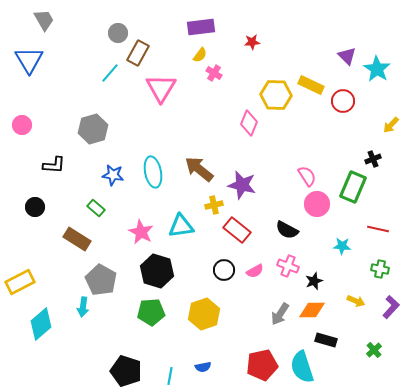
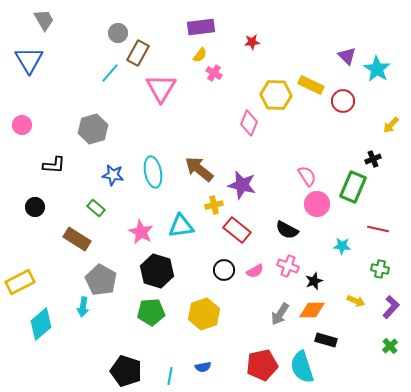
green cross at (374, 350): moved 16 px right, 4 px up
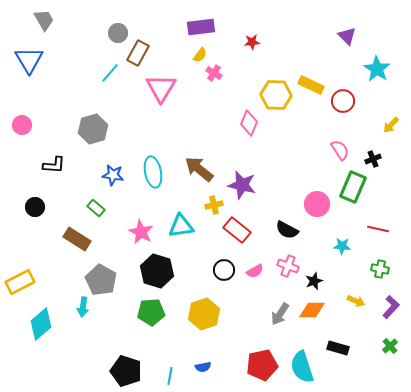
purple triangle at (347, 56): moved 20 px up
pink semicircle at (307, 176): moved 33 px right, 26 px up
black rectangle at (326, 340): moved 12 px right, 8 px down
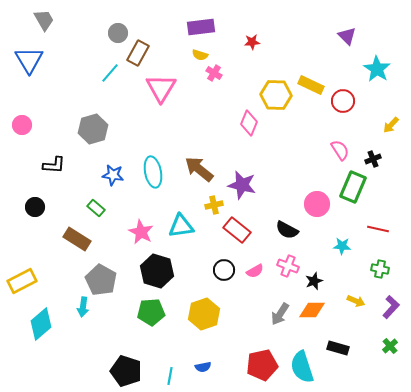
yellow semicircle at (200, 55): rotated 70 degrees clockwise
yellow rectangle at (20, 282): moved 2 px right, 1 px up
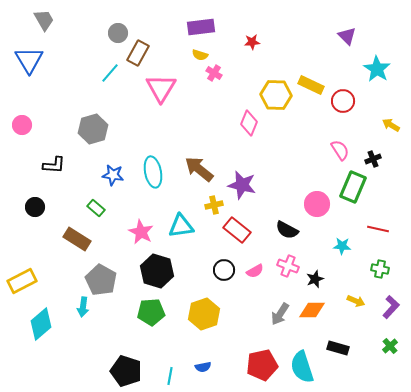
yellow arrow at (391, 125): rotated 78 degrees clockwise
black star at (314, 281): moved 1 px right, 2 px up
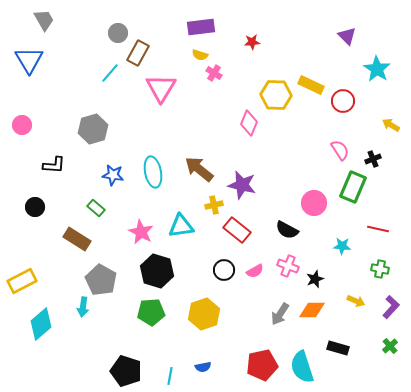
pink circle at (317, 204): moved 3 px left, 1 px up
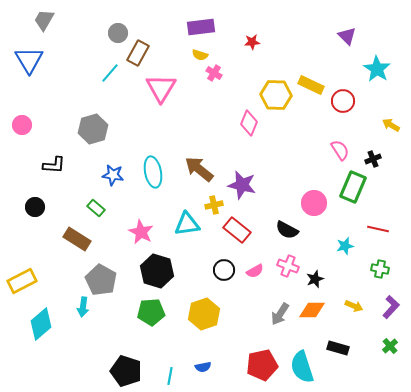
gray trapezoid at (44, 20): rotated 120 degrees counterclockwise
cyan triangle at (181, 226): moved 6 px right, 2 px up
cyan star at (342, 246): moved 3 px right; rotated 18 degrees counterclockwise
yellow arrow at (356, 301): moved 2 px left, 5 px down
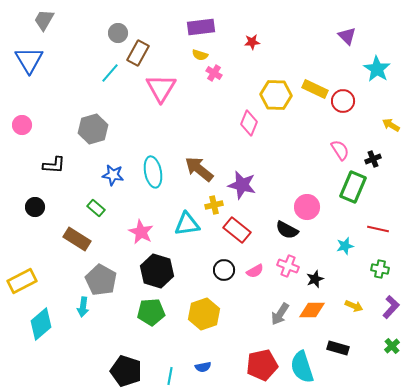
yellow rectangle at (311, 85): moved 4 px right, 4 px down
pink circle at (314, 203): moved 7 px left, 4 px down
green cross at (390, 346): moved 2 px right
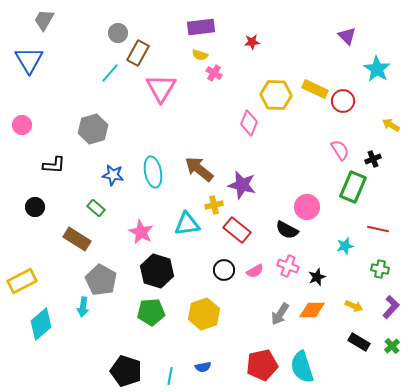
black star at (315, 279): moved 2 px right, 2 px up
black rectangle at (338, 348): moved 21 px right, 6 px up; rotated 15 degrees clockwise
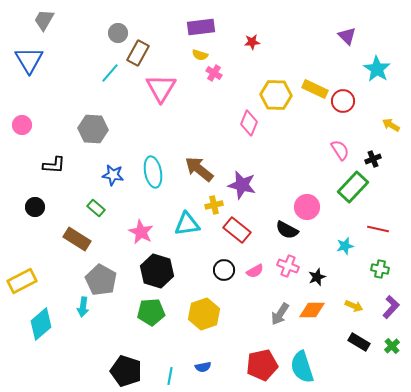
gray hexagon at (93, 129): rotated 20 degrees clockwise
green rectangle at (353, 187): rotated 20 degrees clockwise
